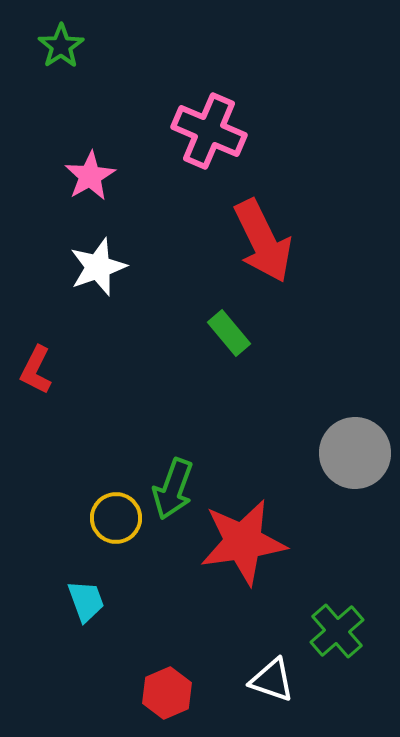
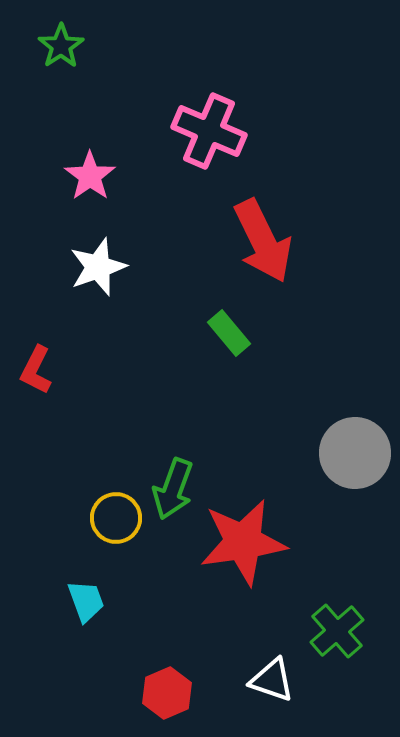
pink star: rotated 6 degrees counterclockwise
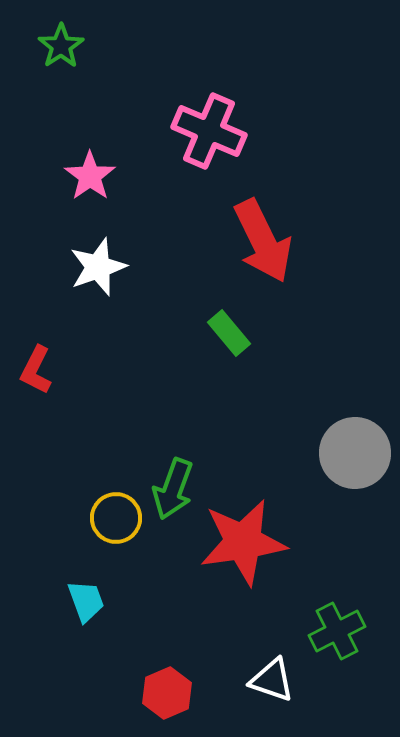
green cross: rotated 14 degrees clockwise
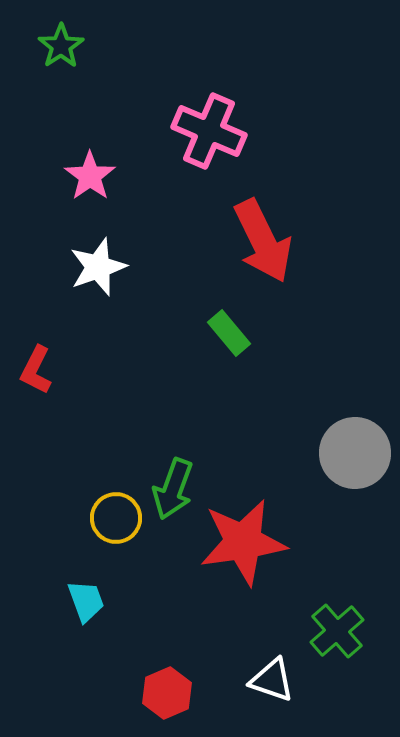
green cross: rotated 14 degrees counterclockwise
